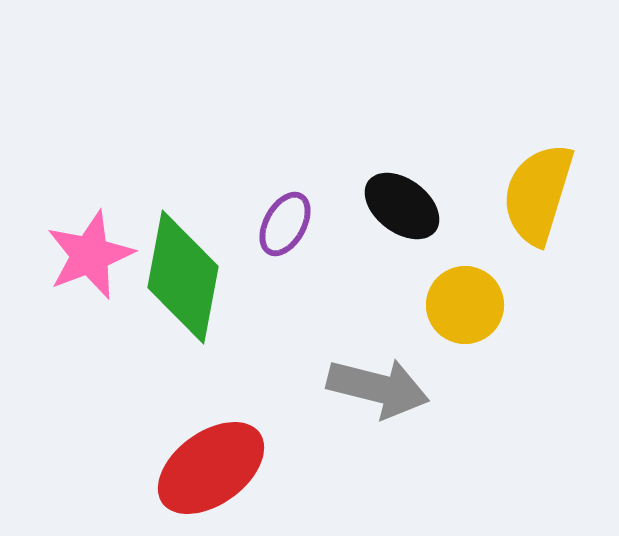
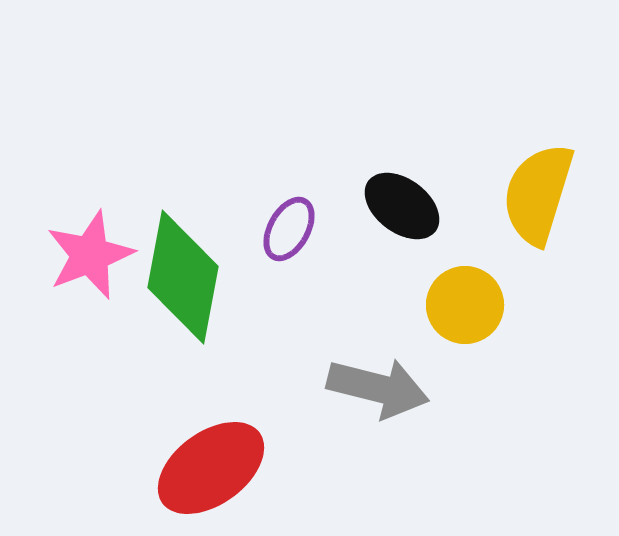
purple ellipse: moved 4 px right, 5 px down
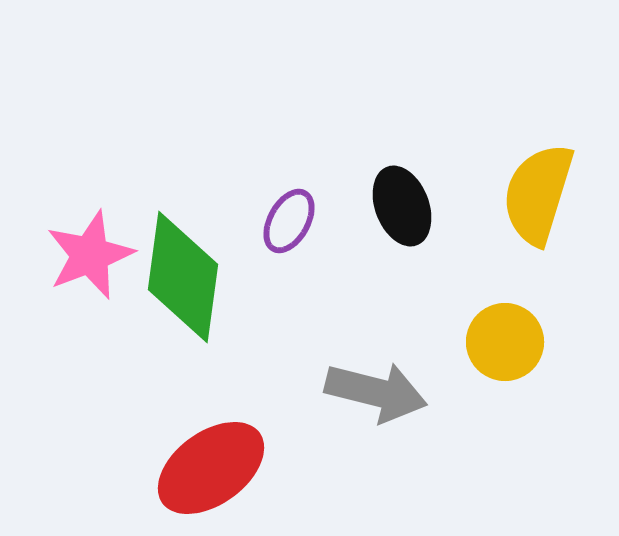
black ellipse: rotated 32 degrees clockwise
purple ellipse: moved 8 px up
green diamond: rotated 3 degrees counterclockwise
yellow circle: moved 40 px right, 37 px down
gray arrow: moved 2 px left, 4 px down
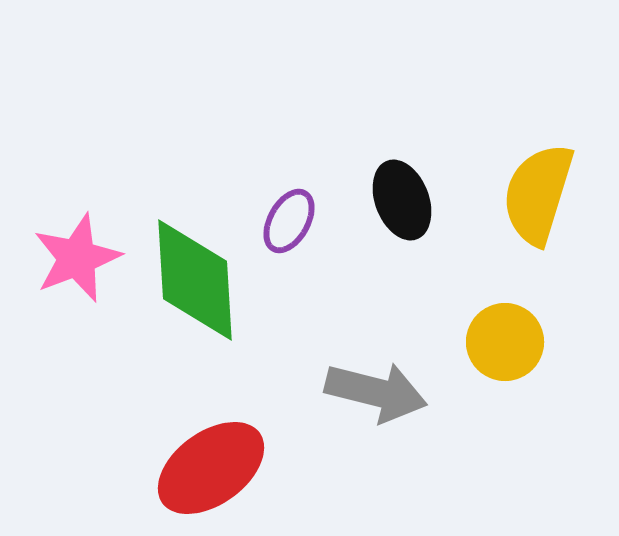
black ellipse: moved 6 px up
pink star: moved 13 px left, 3 px down
green diamond: moved 12 px right, 3 px down; rotated 11 degrees counterclockwise
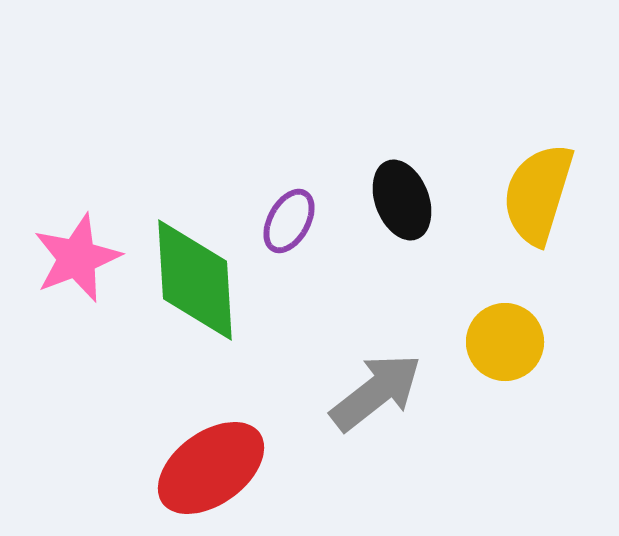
gray arrow: rotated 52 degrees counterclockwise
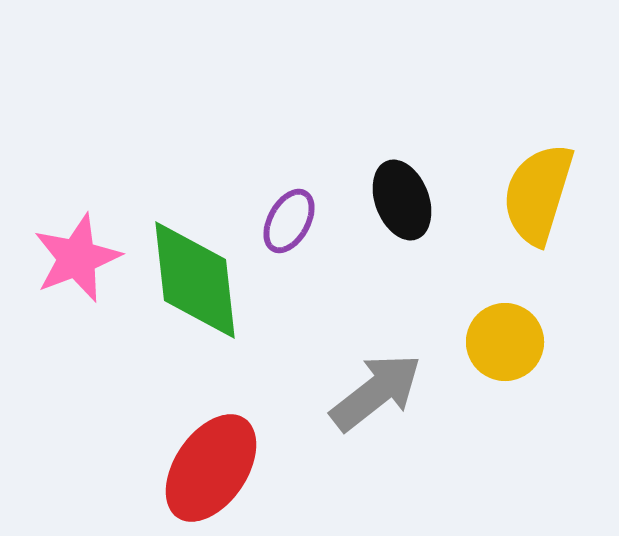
green diamond: rotated 3 degrees counterclockwise
red ellipse: rotated 20 degrees counterclockwise
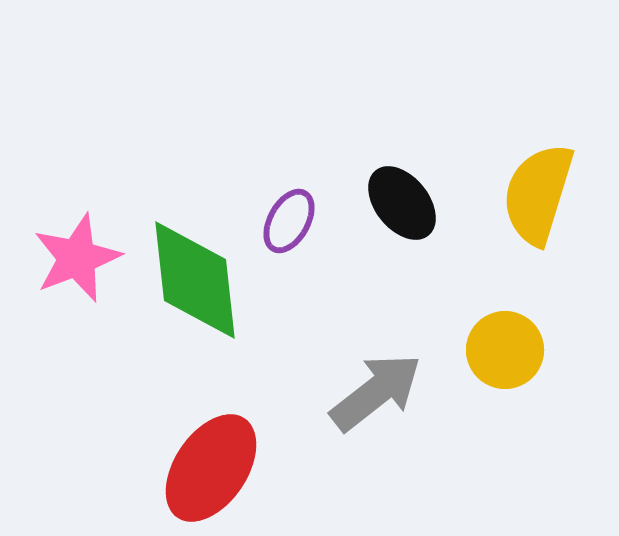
black ellipse: moved 3 px down; rotated 18 degrees counterclockwise
yellow circle: moved 8 px down
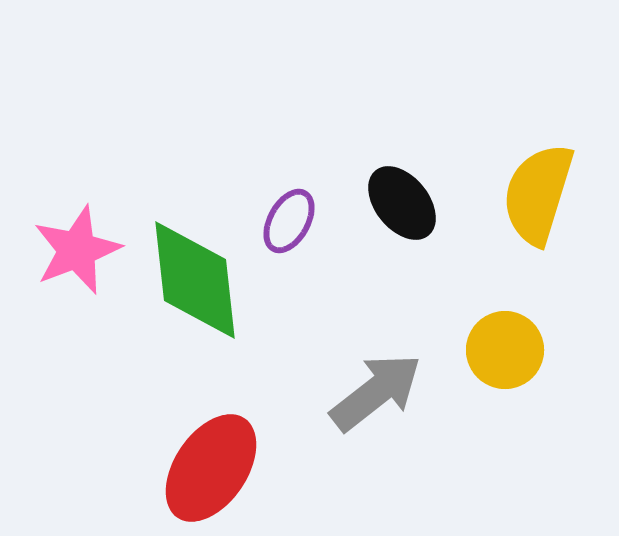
pink star: moved 8 px up
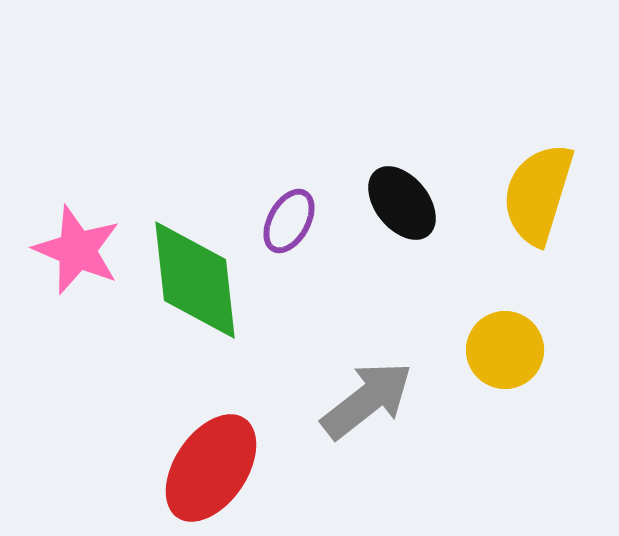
pink star: rotated 28 degrees counterclockwise
gray arrow: moved 9 px left, 8 px down
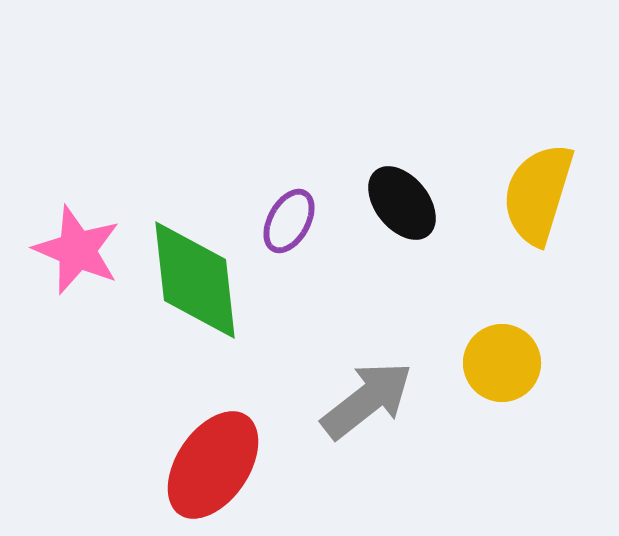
yellow circle: moved 3 px left, 13 px down
red ellipse: moved 2 px right, 3 px up
